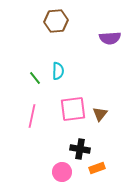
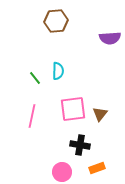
black cross: moved 4 px up
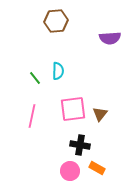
orange rectangle: rotated 49 degrees clockwise
pink circle: moved 8 px right, 1 px up
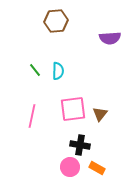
green line: moved 8 px up
pink circle: moved 4 px up
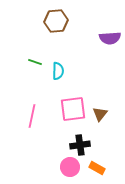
green line: moved 8 px up; rotated 32 degrees counterclockwise
black cross: rotated 18 degrees counterclockwise
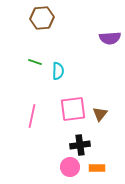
brown hexagon: moved 14 px left, 3 px up
orange rectangle: rotated 28 degrees counterclockwise
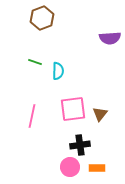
brown hexagon: rotated 15 degrees counterclockwise
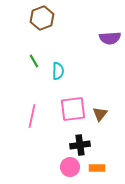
green line: moved 1 px left, 1 px up; rotated 40 degrees clockwise
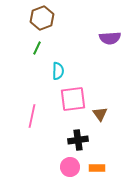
green line: moved 3 px right, 13 px up; rotated 56 degrees clockwise
pink square: moved 10 px up
brown triangle: rotated 14 degrees counterclockwise
black cross: moved 2 px left, 5 px up
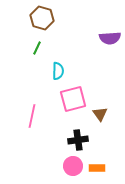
brown hexagon: rotated 25 degrees counterclockwise
pink square: rotated 8 degrees counterclockwise
pink circle: moved 3 px right, 1 px up
